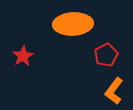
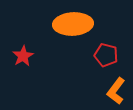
red pentagon: rotated 30 degrees counterclockwise
orange L-shape: moved 2 px right
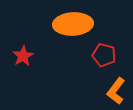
red pentagon: moved 2 px left
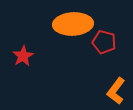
red pentagon: moved 13 px up
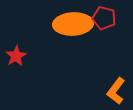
red pentagon: moved 24 px up
red star: moved 7 px left
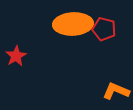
red pentagon: moved 11 px down
orange L-shape: rotated 76 degrees clockwise
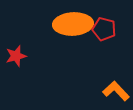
red star: rotated 15 degrees clockwise
orange L-shape: rotated 24 degrees clockwise
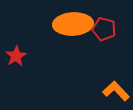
red star: rotated 15 degrees counterclockwise
